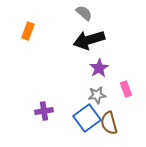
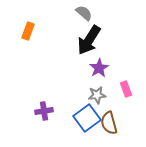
black arrow: rotated 40 degrees counterclockwise
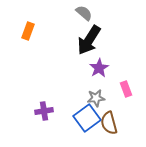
gray star: moved 1 px left, 3 px down
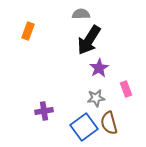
gray semicircle: moved 3 px left, 1 px down; rotated 42 degrees counterclockwise
blue square: moved 3 px left, 9 px down
